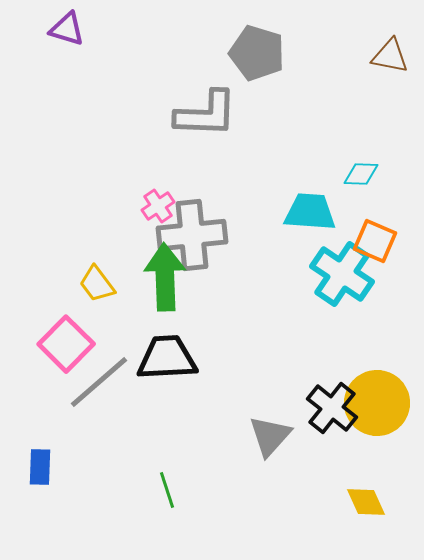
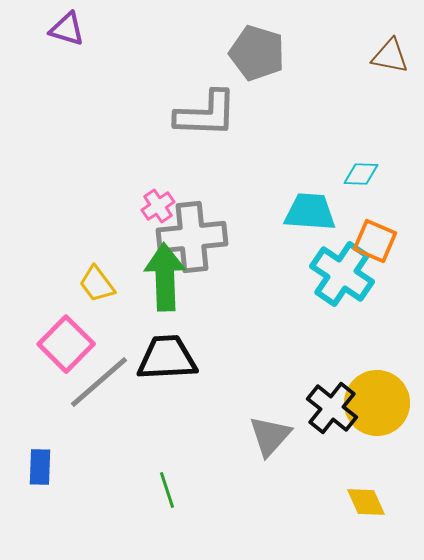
gray cross: moved 2 px down
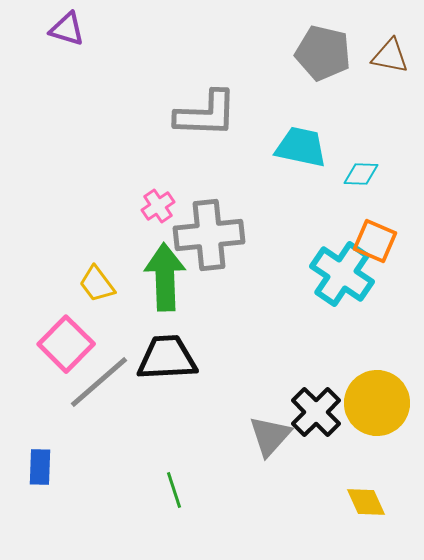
gray pentagon: moved 66 px right; rotated 4 degrees counterclockwise
cyan trapezoid: moved 9 px left, 65 px up; rotated 8 degrees clockwise
gray cross: moved 17 px right, 2 px up
black cross: moved 16 px left, 4 px down; rotated 6 degrees clockwise
green line: moved 7 px right
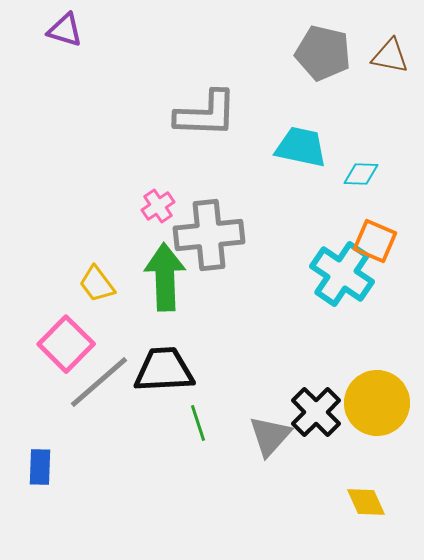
purple triangle: moved 2 px left, 1 px down
black trapezoid: moved 3 px left, 12 px down
green line: moved 24 px right, 67 px up
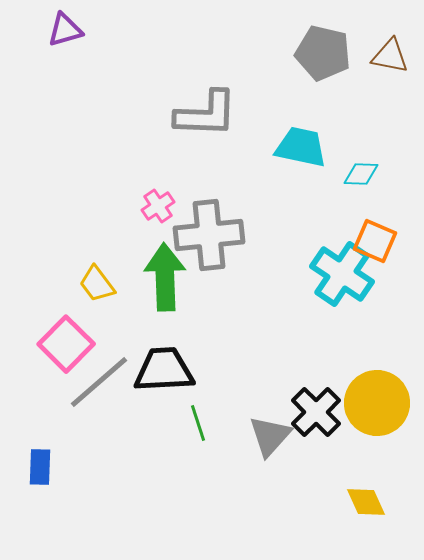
purple triangle: rotated 33 degrees counterclockwise
